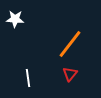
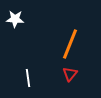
orange line: rotated 16 degrees counterclockwise
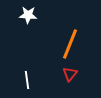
white star: moved 13 px right, 4 px up
white line: moved 1 px left, 2 px down
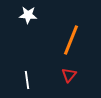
orange line: moved 1 px right, 4 px up
red triangle: moved 1 px left, 1 px down
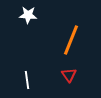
red triangle: rotated 14 degrees counterclockwise
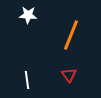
orange line: moved 5 px up
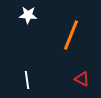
red triangle: moved 13 px right, 4 px down; rotated 28 degrees counterclockwise
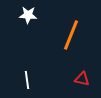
red triangle: rotated 14 degrees counterclockwise
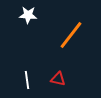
orange line: rotated 16 degrees clockwise
red triangle: moved 24 px left
